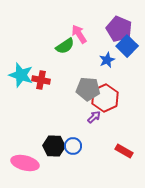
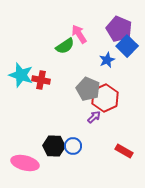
gray pentagon: rotated 20 degrees clockwise
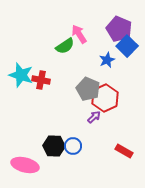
pink ellipse: moved 2 px down
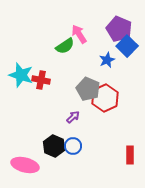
purple arrow: moved 21 px left
black hexagon: rotated 20 degrees clockwise
red rectangle: moved 6 px right, 4 px down; rotated 60 degrees clockwise
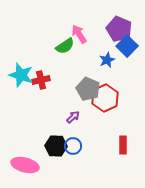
red cross: rotated 24 degrees counterclockwise
black hexagon: moved 2 px right; rotated 20 degrees counterclockwise
red rectangle: moved 7 px left, 10 px up
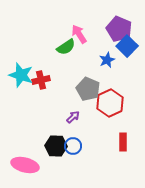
green semicircle: moved 1 px right, 1 px down
red hexagon: moved 5 px right, 5 px down
red rectangle: moved 3 px up
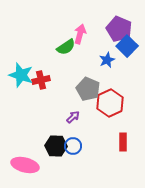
pink arrow: moved 1 px right; rotated 48 degrees clockwise
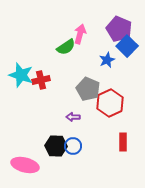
purple arrow: rotated 136 degrees counterclockwise
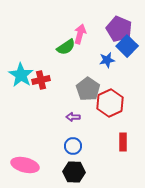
blue star: rotated 14 degrees clockwise
cyan star: rotated 15 degrees clockwise
gray pentagon: rotated 10 degrees clockwise
black hexagon: moved 18 px right, 26 px down
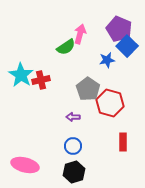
red hexagon: rotated 20 degrees counterclockwise
black hexagon: rotated 20 degrees counterclockwise
